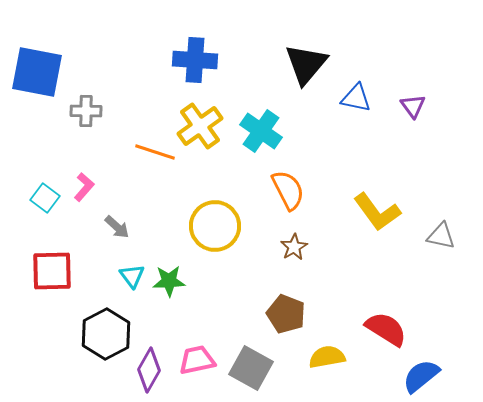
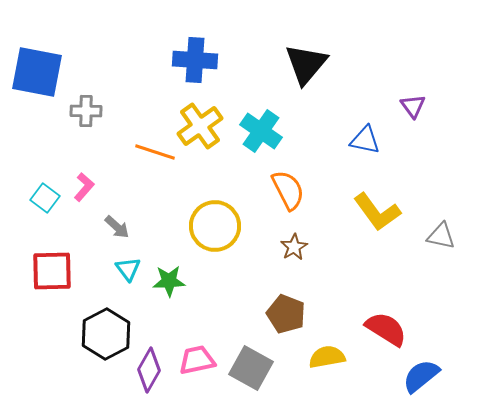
blue triangle: moved 9 px right, 42 px down
cyan triangle: moved 4 px left, 7 px up
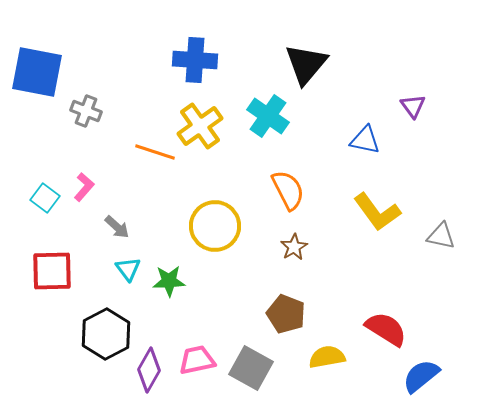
gray cross: rotated 20 degrees clockwise
cyan cross: moved 7 px right, 15 px up
